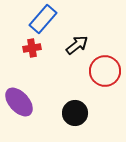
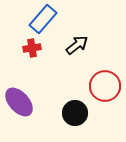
red circle: moved 15 px down
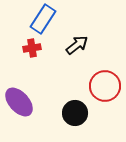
blue rectangle: rotated 8 degrees counterclockwise
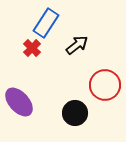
blue rectangle: moved 3 px right, 4 px down
red cross: rotated 36 degrees counterclockwise
red circle: moved 1 px up
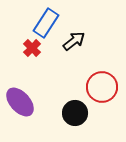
black arrow: moved 3 px left, 4 px up
red circle: moved 3 px left, 2 px down
purple ellipse: moved 1 px right
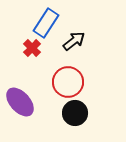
red circle: moved 34 px left, 5 px up
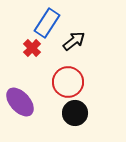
blue rectangle: moved 1 px right
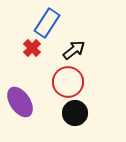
black arrow: moved 9 px down
purple ellipse: rotated 8 degrees clockwise
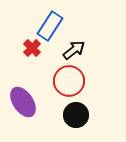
blue rectangle: moved 3 px right, 3 px down
red circle: moved 1 px right, 1 px up
purple ellipse: moved 3 px right
black circle: moved 1 px right, 2 px down
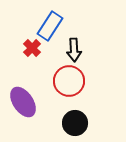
black arrow: rotated 125 degrees clockwise
black circle: moved 1 px left, 8 px down
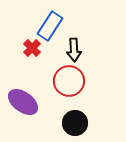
purple ellipse: rotated 20 degrees counterclockwise
